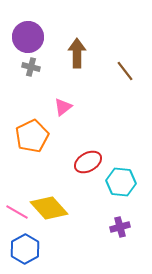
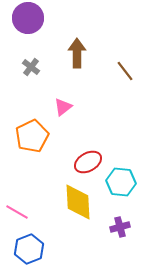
purple circle: moved 19 px up
gray cross: rotated 24 degrees clockwise
yellow diamond: moved 29 px right, 6 px up; rotated 39 degrees clockwise
blue hexagon: moved 4 px right; rotated 8 degrees clockwise
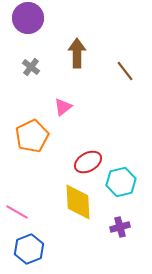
cyan hexagon: rotated 20 degrees counterclockwise
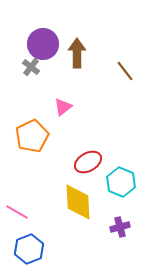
purple circle: moved 15 px right, 26 px down
cyan hexagon: rotated 24 degrees counterclockwise
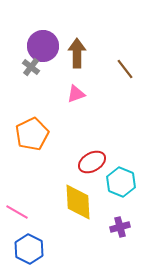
purple circle: moved 2 px down
brown line: moved 2 px up
pink triangle: moved 13 px right, 13 px up; rotated 18 degrees clockwise
orange pentagon: moved 2 px up
red ellipse: moved 4 px right
blue hexagon: rotated 12 degrees counterclockwise
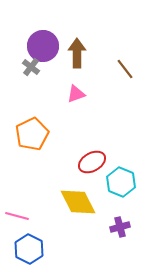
yellow diamond: rotated 24 degrees counterclockwise
pink line: moved 4 px down; rotated 15 degrees counterclockwise
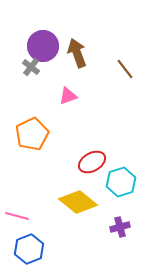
brown arrow: rotated 20 degrees counterclockwise
pink triangle: moved 8 px left, 2 px down
cyan hexagon: rotated 20 degrees clockwise
yellow diamond: rotated 24 degrees counterclockwise
blue hexagon: rotated 12 degrees clockwise
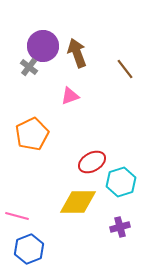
gray cross: moved 2 px left
pink triangle: moved 2 px right
yellow diamond: rotated 39 degrees counterclockwise
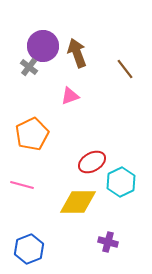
cyan hexagon: rotated 8 degrees counterclockwise
pink line: moved 5 px right, 31 px up
purple cross: moved 12 px left, 15 px down; rotated 30 degrees clockwise
